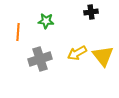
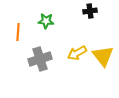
black cross: moved 1 px left, 1 px up
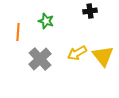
green star: rotated 14 degrees clockwise
gray cross: rotated 25 degrees counterclockwise
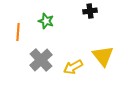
yellow arrow: moved 4 px left, 14 px down
gray cross: moved 1 px right, 1 px down
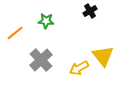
black cross: rotated 24 degrees counterclockwise
green star: rotated 14 degrees counterclockwise
orange line: moved 3 px left, 1 px down; rotated 48 degrees clockwise
yellow arrow: moved 6 px right, 1 px down
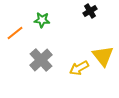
green star: moved 4 px left, 1 px up
